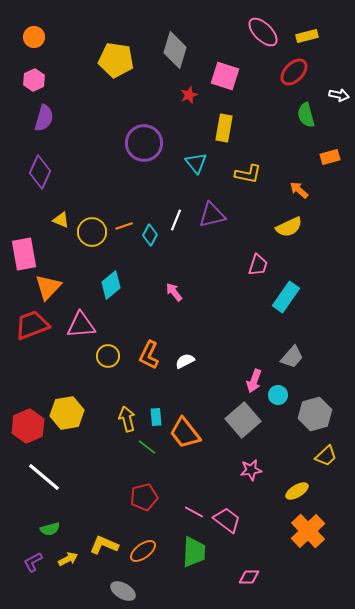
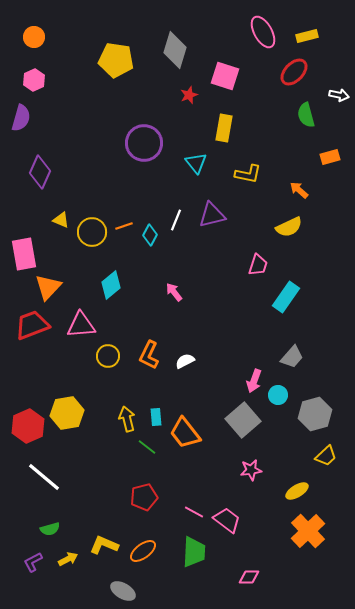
pink ellipse at (263, 32): rotated 16 degrees clockwise
purple semicircle at (44, 118): moved 23 px left
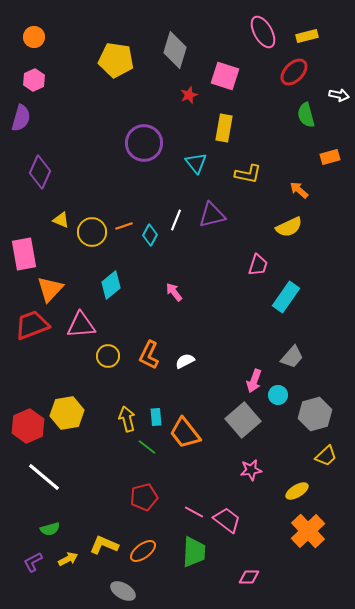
orange triangle at (48, 287): moved 2 px right, 2 px down
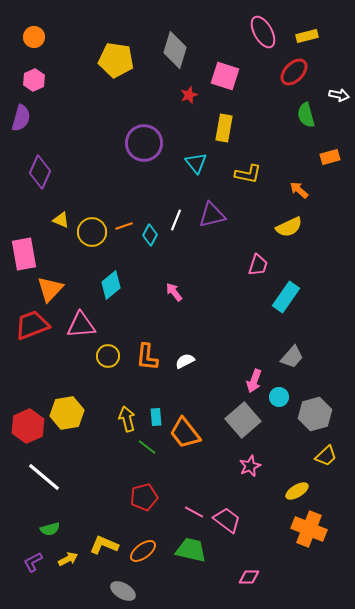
orange L-shape at (149, 355): moved 2 px left, 2 px down; rotated 20 degrees counterclockwise
cyan circle at (278, 395): moved 1 px right, 2 px down
pink star at (251, 470): moved 1 px left, 4 px up; rotated 15 degrees counterclockwise
orange cross at (308, 531): moved 1 px right, 2 px up; rotated 24 degrees counterclockwise
green trapezoid at (194, 552): moved 3 px left, 2 px up; rotated 80 degrees counterclockwise
